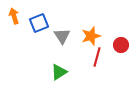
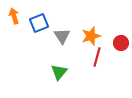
red circle: moved 2 px up
green triangle: rotated 18 degrees counterclockwise
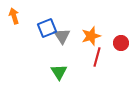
blue square: moved 8 px right, 5 px down
green triangle: rotated 12 degrees counterclockwise
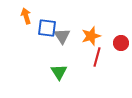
orange arrow: moved 12 px right
blue square: rotated 30 degrees clockwise
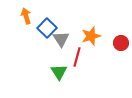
blue square: rotated 36 degrees clockwise
gray triangle: moved 1 px left, 3 px down
red line: moved 20 px left
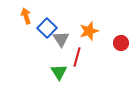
orange star: moved 2 px left, 5 px up
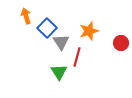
gray triangle: moved 3 px down
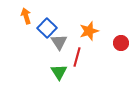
gray triangle: moved 2 px left
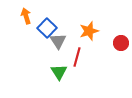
gray triangle: moved 1 px left, 1 px up
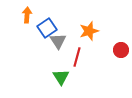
orange arrow: moved 1 px right, 1 px up; rotated 21 degrees clockwise
blue square: rotated 12 degrees clockwise
red circle: moved 7 px down
green triangle: moved 2 px right, 5 px down
